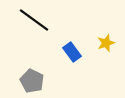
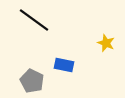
yellow star: rotated 30 degrees counterclockwise
blue rectangle: moved 8 px left, 13 px down; rotated 42 degrees counterclockwise
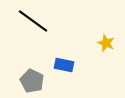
black line: moved 1 px left, 1 px down
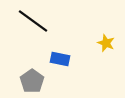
blue rectangle: moved 4 px left, 6 px up
gray pentagon: rotated 10 degrees clockwise
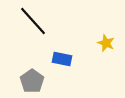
black line: rotated 12 degrees clockwise
blue rectangle: moved 2 px right
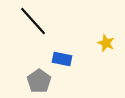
gray pentagon: moved 7 px right
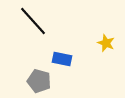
gray pentagon: rotated 20 degrees counterclockwise
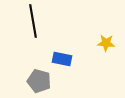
black line: rotated 32 degrees clockwise
yellow star: rotated 18 degrees counterclockwise
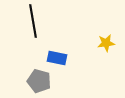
yellow star: rotated 12 degrees counterclockwise
blue rectangle: moved 5 px left, 1 px up
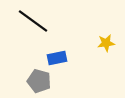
black line: rotated 44 degrees counterclockwise
blue rectangle: rotated 24 degrees counterclockwise
